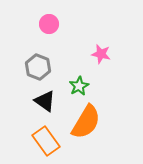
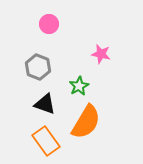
black triangle: moved 3 px down; rotated 15 degrees counterclockwise
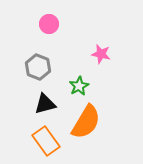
black triangle: rotated 35 degrees counterclockwise
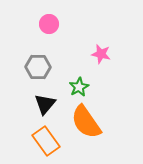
gray hexagon: rotated 20 degrees counterclockwise
green star: moved 1 px down
black triangle: rotated 35 degrees counterclockwise
orange semicircle: rotated 114 degrees clockwise
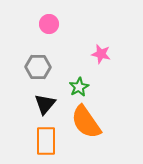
orange rectangle: rotated 36 degrees clockwise
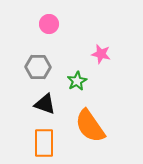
green star: moved 2 px left, 6 px up
black triangle: rotated 50 degrees counterclockwise
orange semicircle: moved 4 px right, 4 px down
orange rectangle: moved 2 px left, 2 px down
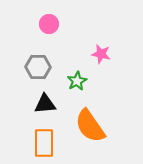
black triangle: rotated 25 degrees counterclockwise
